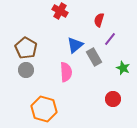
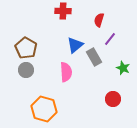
red cross: moved 3 px right; rotated 28 degrees counterclockwise
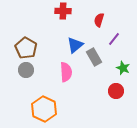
purple line: moved 4 px right
red circle: moved 3 px right, 8 px up
orange hexagon: rotated 10 degrees clockwise
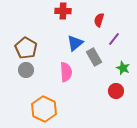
blue triangle: moved 2 px up
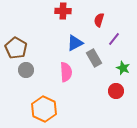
blue triangle: rotated 12 degrees clockwise
brown pentagon: moved 10 px left
gray rectangle: moved 1 px down
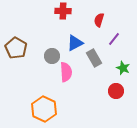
gray circle: moved 26 px right, 14 px up
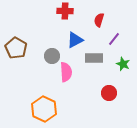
red cross: moved 2 px right
blue triangle: moved 3 px up
gray rectangle: rotated 60 degrees counterclockwise
green star: moved 4 px up
red circle: moved 7 px left, 2 px down
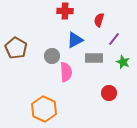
green star: moved 2 px up
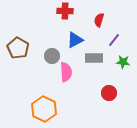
purple line: moved 1 px down
brown pentagon: moved 2 px right
green star: rotated 16 degrees counterclockwise
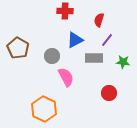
purple line: moved 7 px left
pink semicircle: moved 5 px down; rotated 24 degrees counterclockwise
